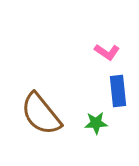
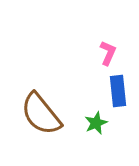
pink L-shape: moved 1 px right, 1 px down; rotated 100 degrees counterclockwise
green star: rotated 20 degrees counterclockwise
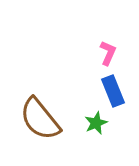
blue rectangle: moved 5 px left; rotated 16 degrees counterclockwise
brown semicircle: moved 1 px left, 5 px down
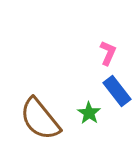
blue rectangle: moved 4 px right; rotated 16 degrees counterclockwise
green star: moved 7 px left, 10 px up; rotated 15 degrees counterclockwise
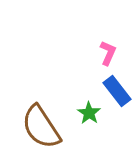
brown semicircle: moved 1 px right, 8 px down; rotated 6 degrees clockwise
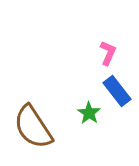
brown semicircle: moved 8 px left
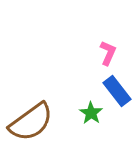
green star: moved 2 px right
brown semicircle: moved 2 px left, 5 px up; rotated 93 degrees counterclockwise
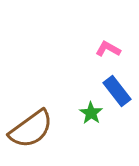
pink L-shape: moved 4 px up; rotated 85 degrees counterclockwise
brown semicircle: moved 7 px down
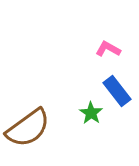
brown semicircle: moved 3 px left, 1 px up
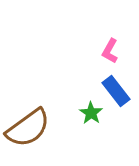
pink L-shape: moved 2 px right, 2 px down; rotated 90 degrees counterclockwise
blue rectangle: moved 1 px left
